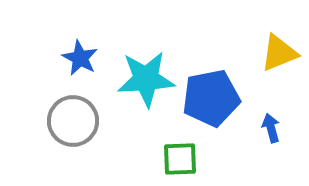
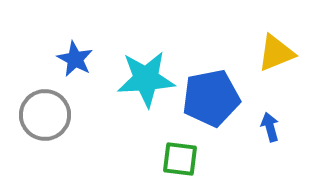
yellow triangle: moved 3 px left
blue star: moved 5 px left, 1 px down
gray circle: moved 28 px left, 6 px up
blue arrow: moved 1 px left, 1 px up
green square: rotated 9 degrees clockwise
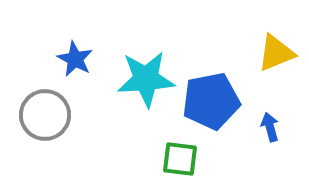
blue pentagon: moved 3 px down
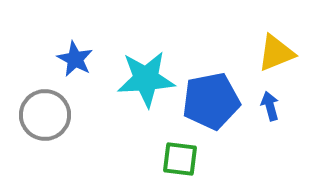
blue arrow: moved 21 px up
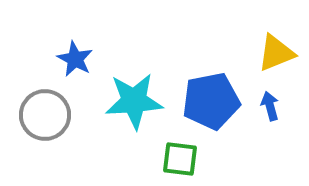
cyan star: moved 12 px left, 22 px down
